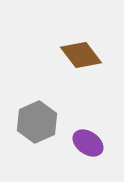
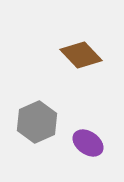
brown diamond: rotated 6 degrees counterclockwise
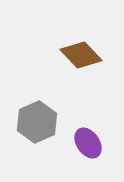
purple ellipse: rotated 20 degrees clockwise
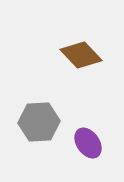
gray hexagon: moved 2 px right; rotated 21 degrees clockwise
